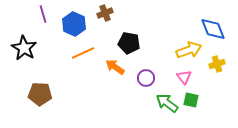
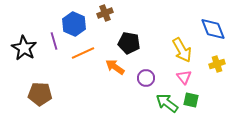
purple line: moved 11 px right, 27 px down
yellow arrow: moved 7 px left; rotated 80 degrees clockwise
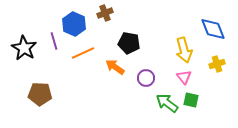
yellow arrow: moved 2 px right; rotated 15 degrees clockwise
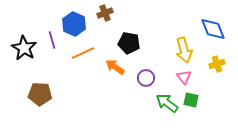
purple line: moved 2 px left, 1 px up
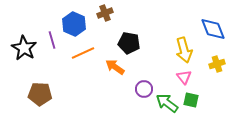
purple circle: moved 2 px left, 11 px down
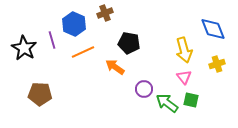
orange line: moved 1 px up
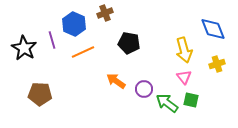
orange arrow: moved 1 px right, 14 px down
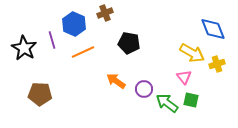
yellow arrow: moved 8 px right, 3 px down; rotated 45 degrees counterclockwise
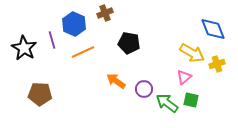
pink triangle: rotated 28 degrees clockwise
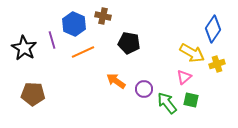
brown cross: moved 2 px left, 3 px down; rotated 35 degrees clockwise
blue diamond: rotated 56 degrees clockwise
brown pentagon: moved 7 px left
green arrow: rotated 15 degrees clockwise
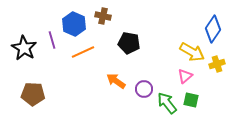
yellow arrow: moved 1 px up
pink triangle: moved 1 px right, 1 px up
